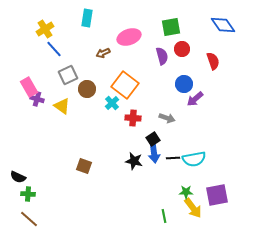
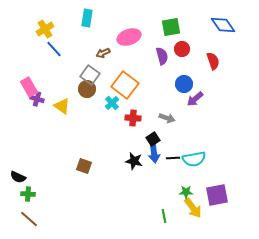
gray square: moved 22 px right; rotated 30 degrees counterclockwise
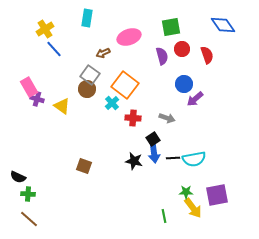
red semicircle: moved 6 px left, 6 px up
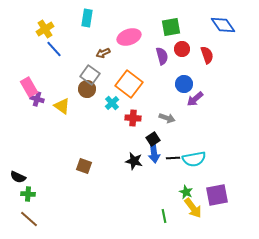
orange square: moved 4 px right, 1 px up
green star: rotated 24 degrees clockwise
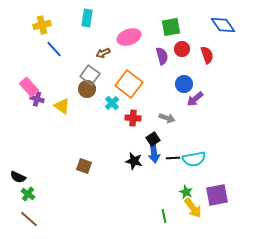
yellow cross: moved 3 px left, 4 px up; rotated 18 degrees clockwise
pink rectangle: rotated 12 degrees counterclockwise
green cross: rotated 32 degrees clockwise
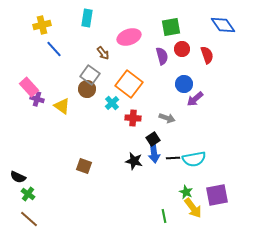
brown arrow: rotated 104 degrees counterclockwise
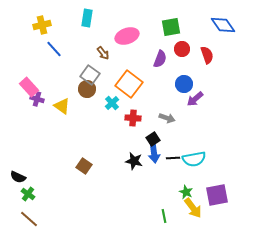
pink ellipse: moved 2 px left, 1 px up
purple semicircle: moved 2 px left, 3 px down; rotated 36 degrees clockwise
brown square: rotated 14 degrees clockwise
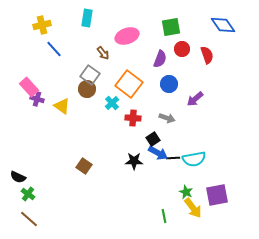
blue circle: moved 15 px left
blue arrow: moved 4 px right; rotated 54 degrees counterclockwise
black star: rotated 12 degrees counterclockwise
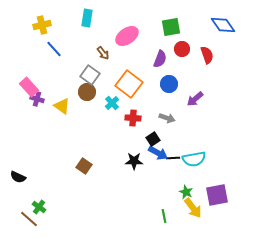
pink ellipse: rotated 15 degrees counterclockwise
brown circle: moved 3 px down
green cross: moved 11 px right, 13 px down
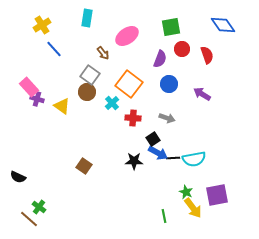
yellow cross: rotated 18 degrees counterclockwise
purple arrow: moved 7 px right, 5 px up; rotated 72 degrees clockwise
